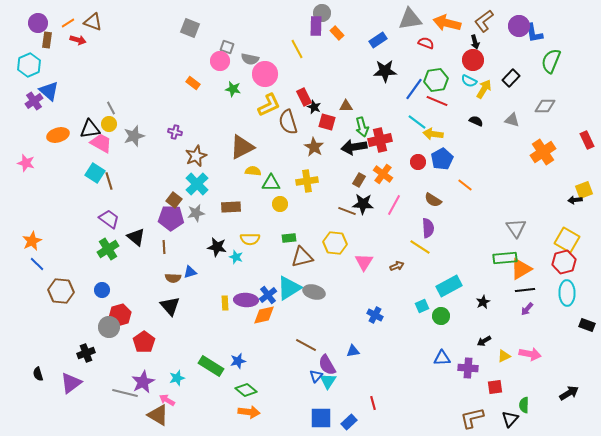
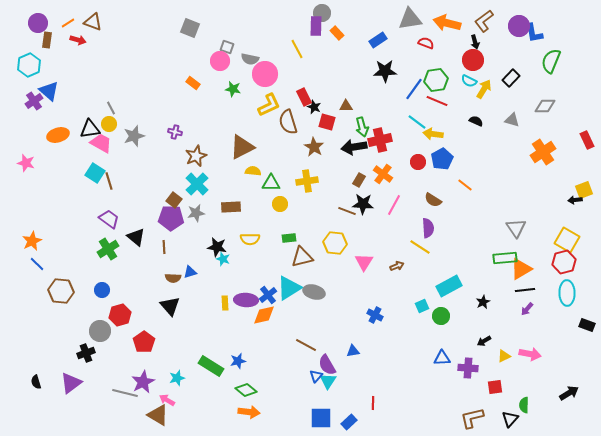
cyan star at (236, 257): moved 13 px left, 2 px down
gray circle at (109, 327): moved 9 px left, 4 px down
black semicircle at (38, 374): moved 2 px left, 8 px down
red line at (373, 403): rotated 16 degrees clockwise
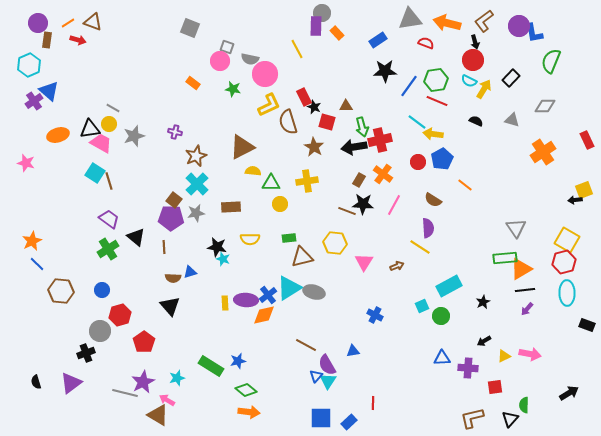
blue line at (414, 89): moved 5 px left, 3 px up
gray line at (111, 108): moved 2 px right; rotated 32 degrees counterclockwise
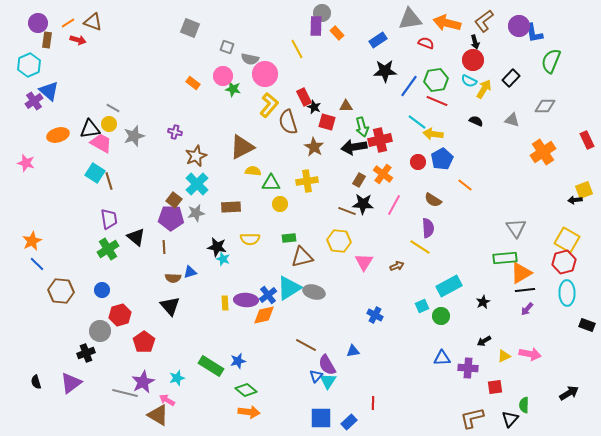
pink circle at (220, 61): moved 3 px right, 15 px down
yellow L-shape at (269, 105): rotated 25 degrees counterclockwise
purple trapezoid at (109, 219): rotated 45 degrees clockwise
yellow hexagon at (335, 243): moved 4 px right, 2 px up
orange triangle at (521, 269): moved 4 px down
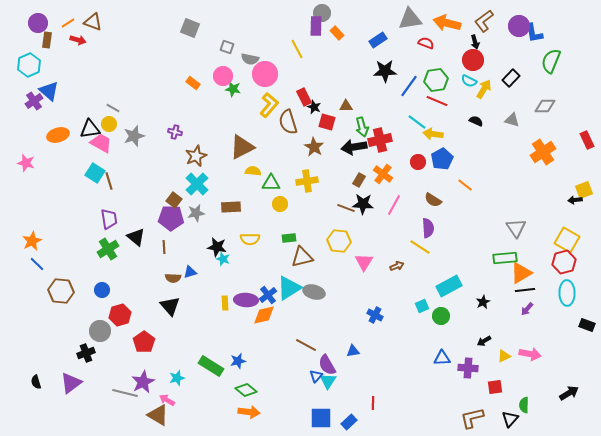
brown line at (347, 211): moved 1 px left, 3 px up
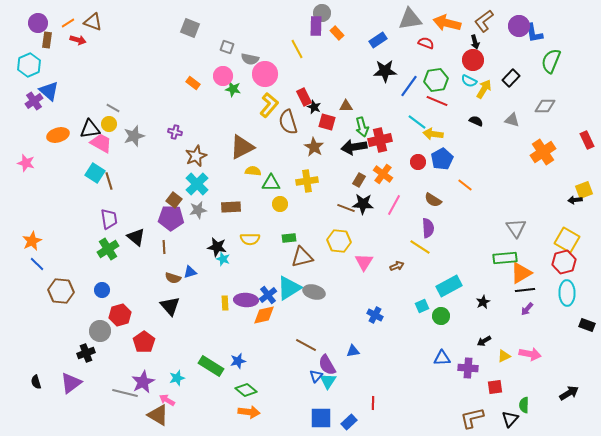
gray star at (196, 213): moved 2 px right, 3 px up
brown semicircle at (173, 278): rotated 14 degrees clockwise
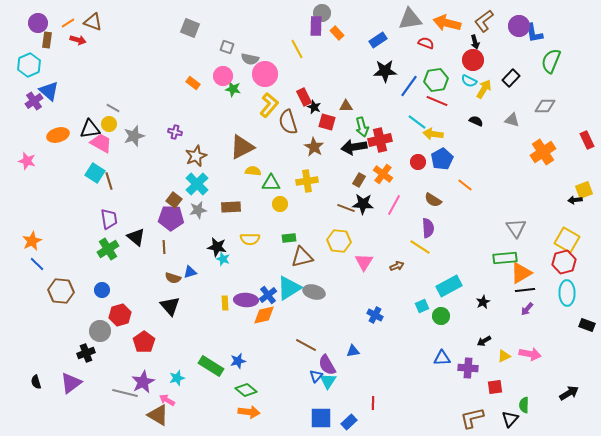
pink star at (26, 163): moved 1 px right, 2 px up
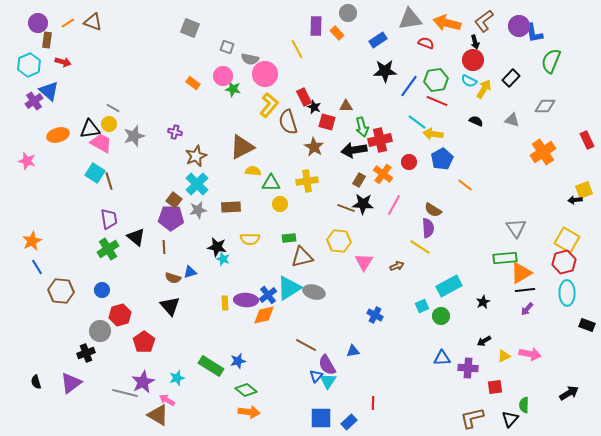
gray circle at (322, 13): moved 26 px right
red arrow at (78, 40): moved 15 px left, 22 px down
black arrow at (354, 147): moved 3 px down
red circle at (418, 162): moved 9 px left
brown semicircle at (433, 200): moved 10 px down
blue line at (37, 264): moved 3 px down; rotated 14 degrees clockwise
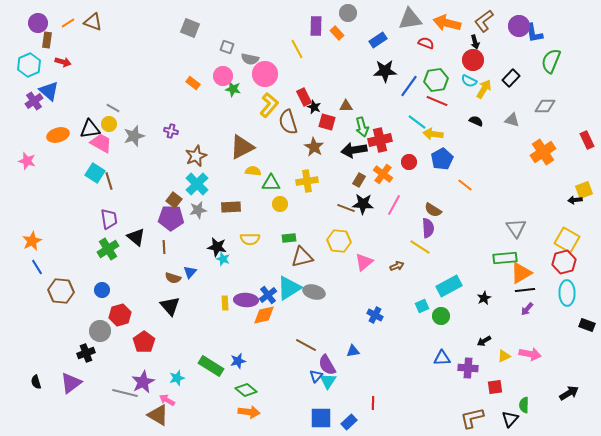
purple cross at (175, 132): moved 4 px left, 1 px up
pink triangle at (364, 262): rotated 18 degrees clockwise
blue triangle at (190, 272): rotated 32 degrees counterclockwise
black star at (483, 302): moved 1 px right, 4 px up
